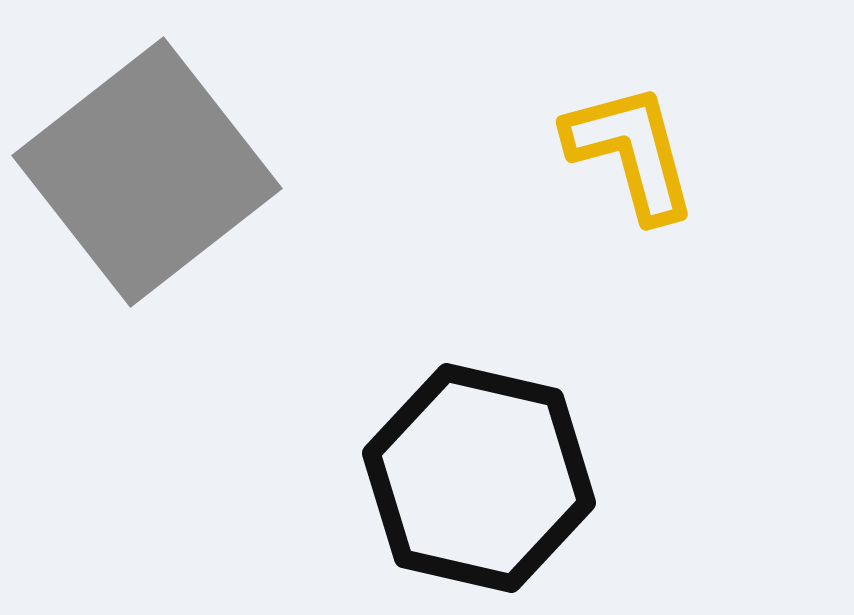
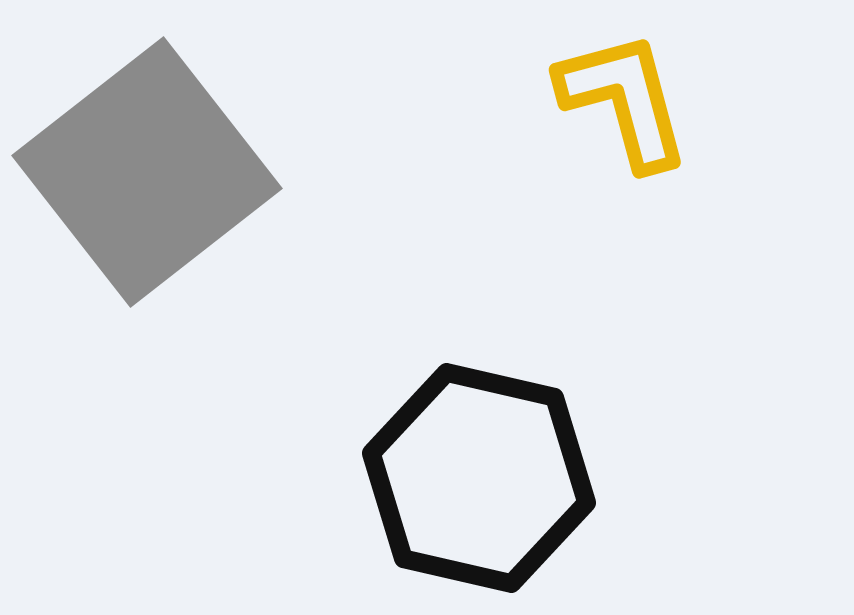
yellow L-shape: moved 7 px left, 52 px up
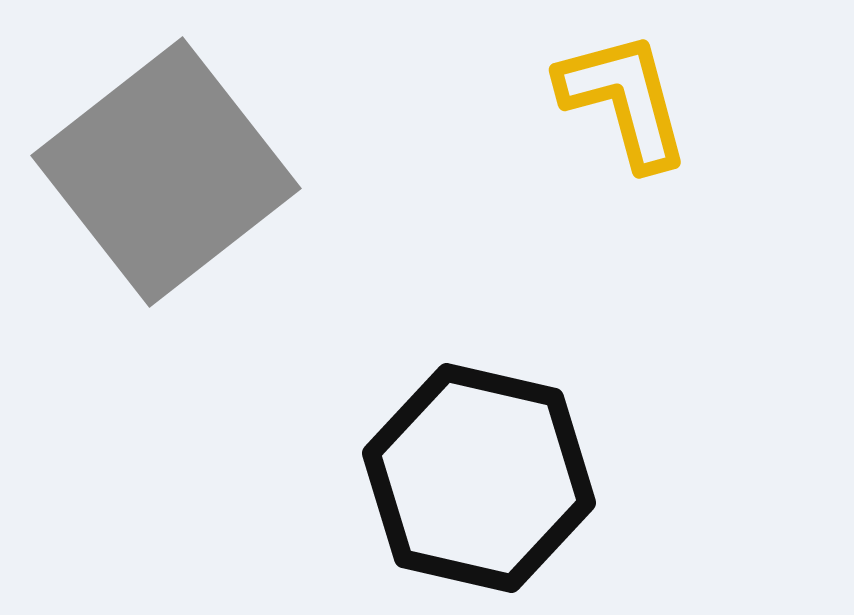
gray square: moved 19 px right
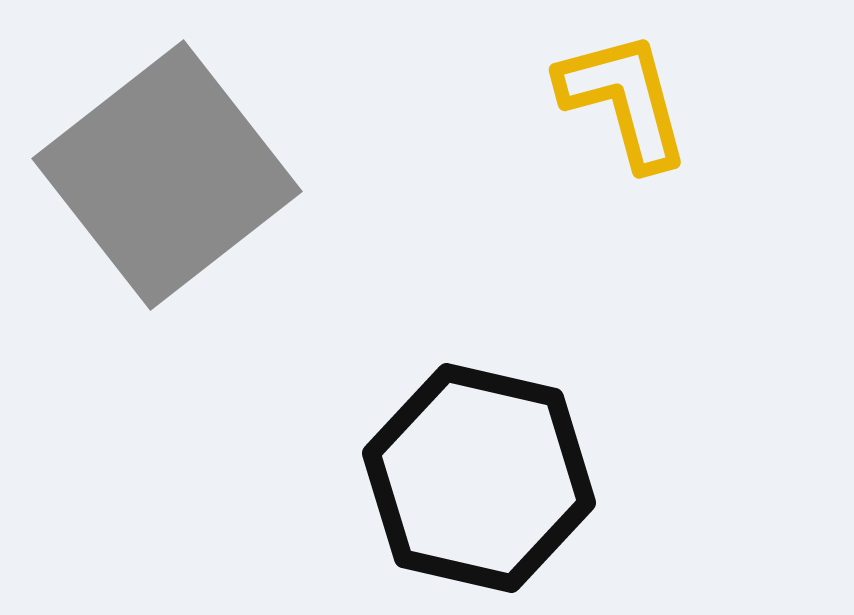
gray square: moved 1 px right, 3 px down
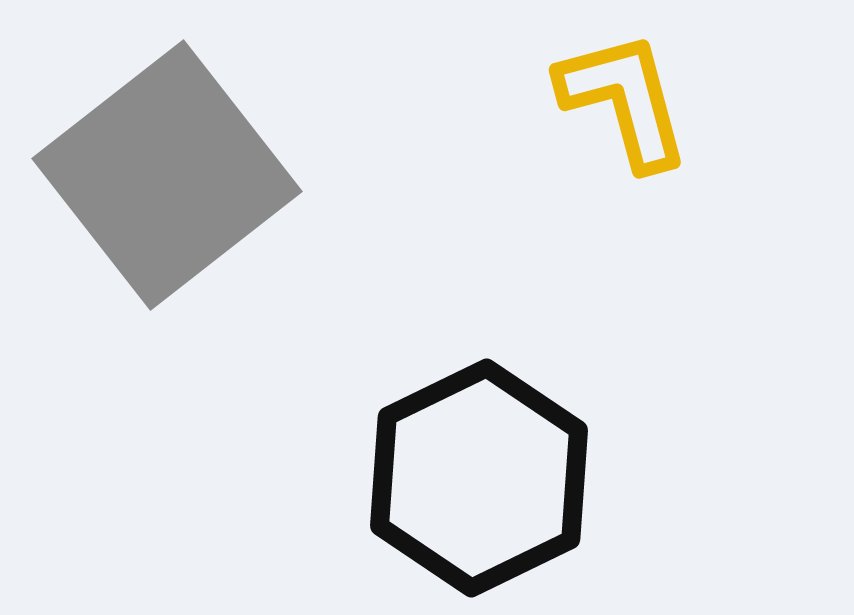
black hexagon: rotated 21 degrees clockwise
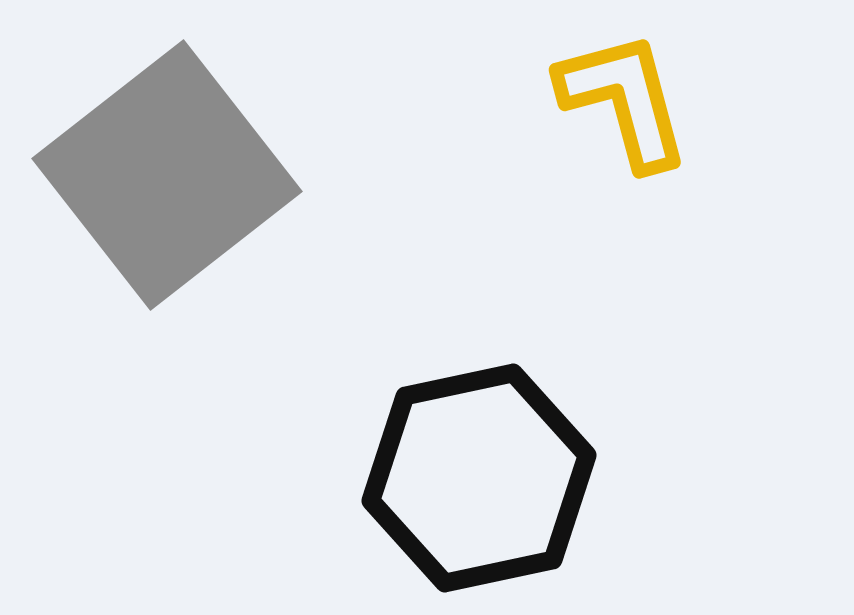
black hexagon: rotated 14 degrees clockwise
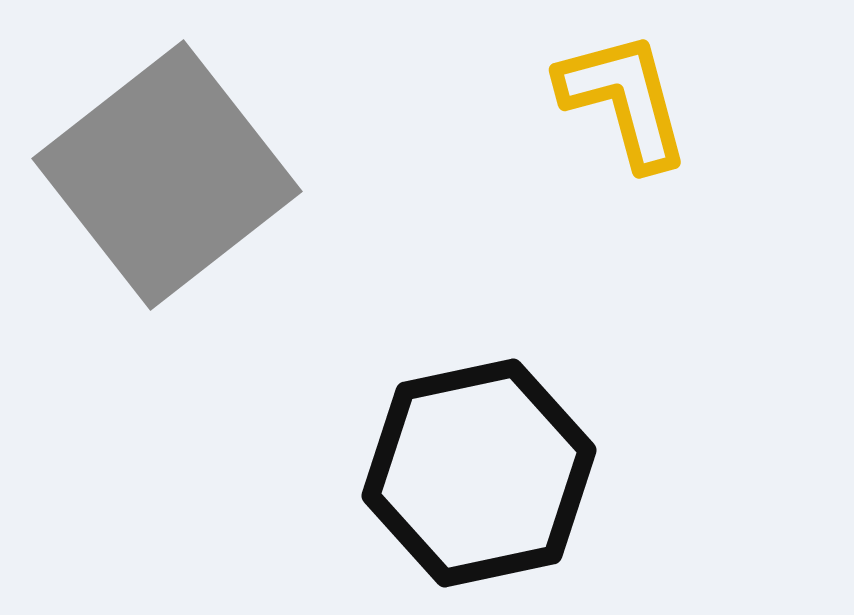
black hexagon: moved 5 px up
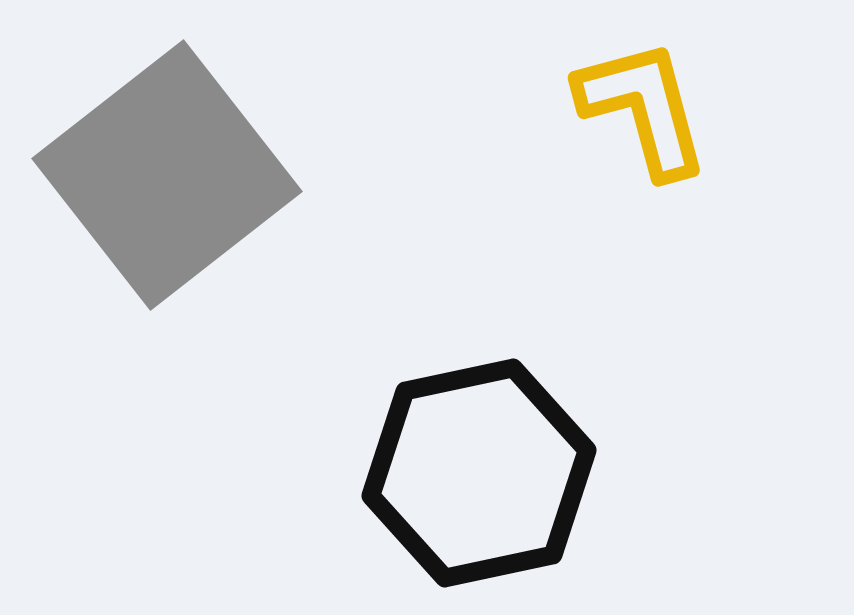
yellow L-shape: moved 19 px right, 8 px down
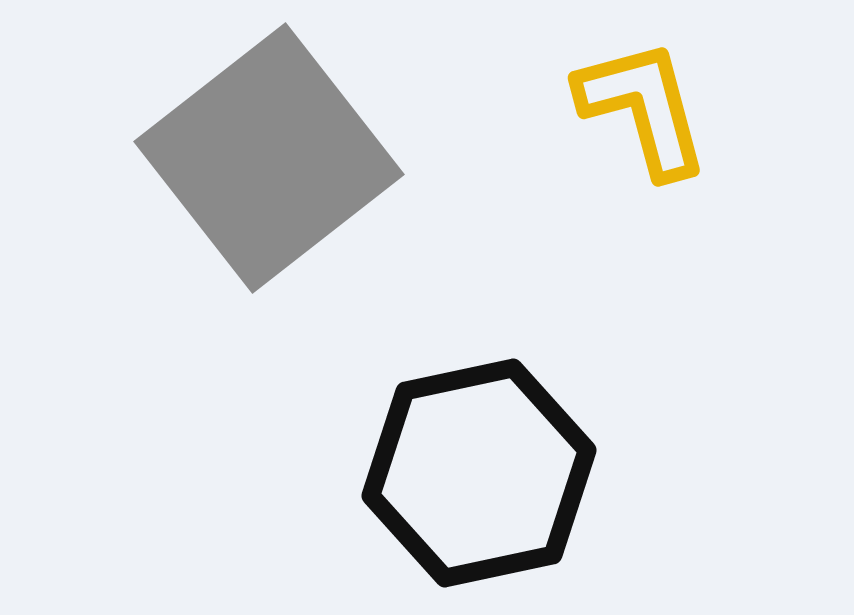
gray square: moved 102 px right, 17 px up
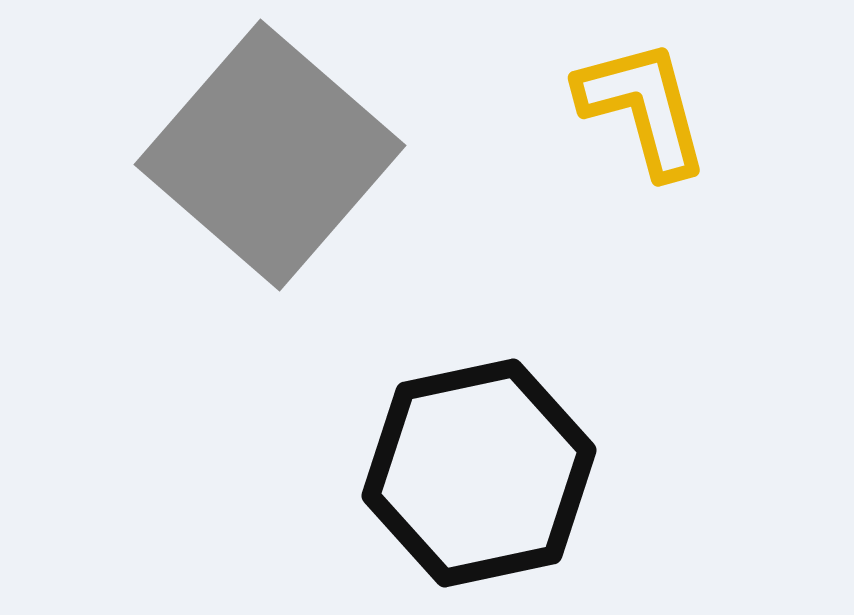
gray square: moved 1 px right, 3 px up; rotated 11 degrees counterclockwise
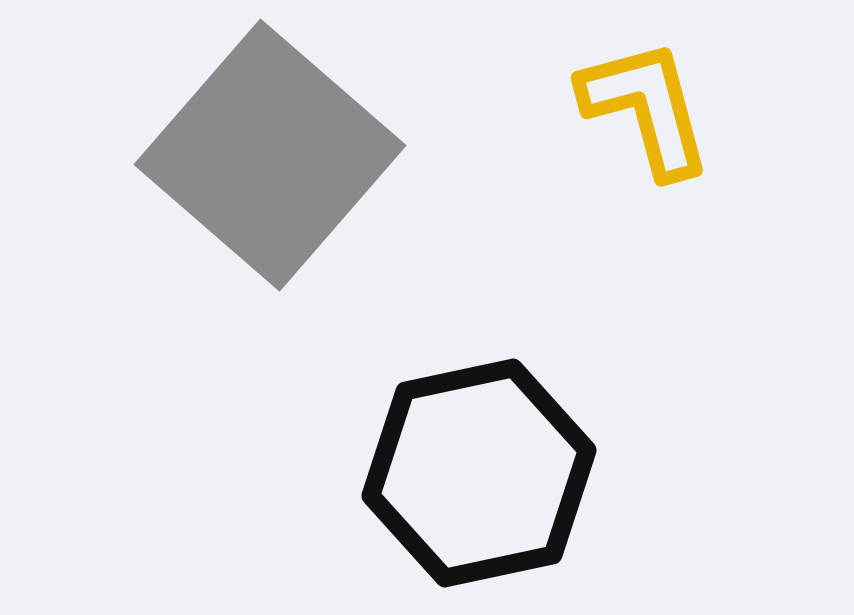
yellow L-shape: moved 3 px right
